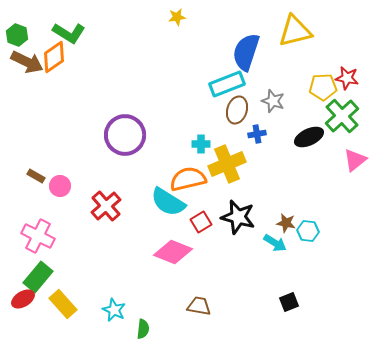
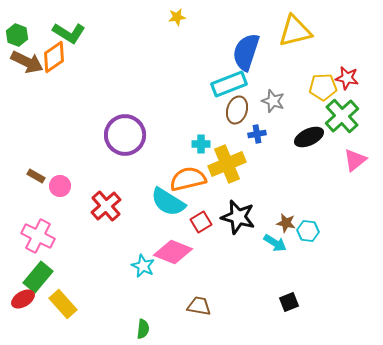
cyan rectangle: moved 2 px right
cyan star: moved 29 px right, 44 px up
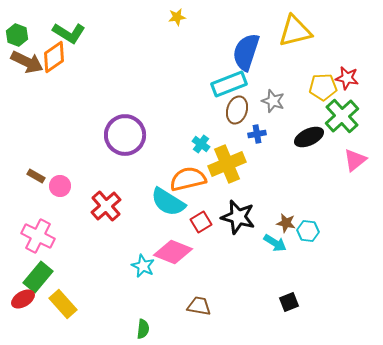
cyan cross: rotated 36 degrees clockwise
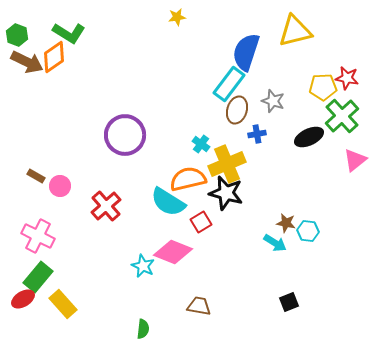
cyan rectangle: rotated 32 degrees counterclockwise
black star: moved 12 px left, 24 px up
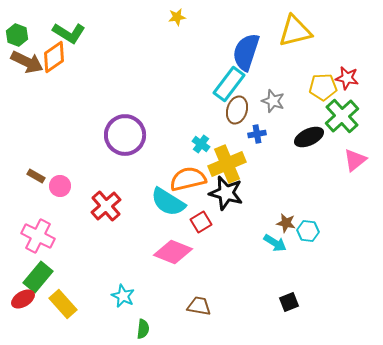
cyan star: moved 20 px left, 30 px down
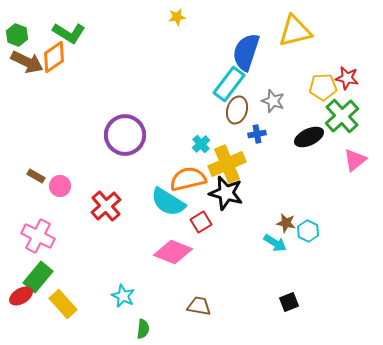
cyan cross: rotated 12 degrees clockwise
cyan hexagon: rotated 20 degrees clockwise
red ellipse: moved 2 px left, 3 px up
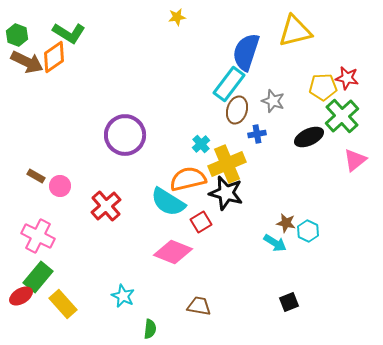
green semicircle: moved 7 px right
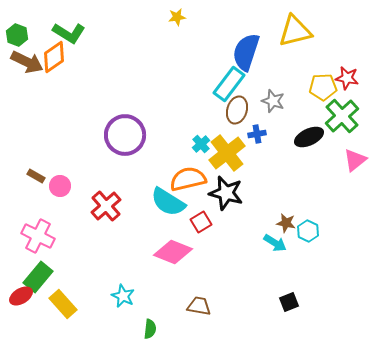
yellow cross: moved 11 px up; rotated 15 degrees counterclockwise
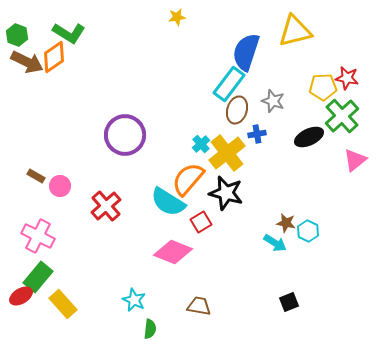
orange semicircle: rotated 36 degrees counterclockwise
cyan star: moved 11 px right, 4 px down
